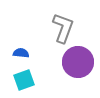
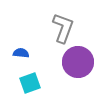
cyan square: moved 6 px right, 3 px down
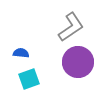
gray L-shape: moved 8 px right, 1 px up; rotated 36 degrees clockwise
cyan square: moved 1 px left, 4 px up
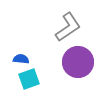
gray L-shape: moved 3 px left
blue semicircle: moved 6 px down
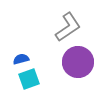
blue semicircle: rotated 21 degrees counterclockwise
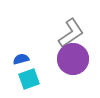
gray L-shape: moved 3 px right, 6 px down
purple circle: moved 5 px left, 3 px up
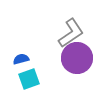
purple circle: moved 4 px right, 1 px up
